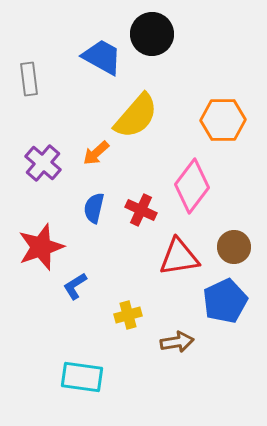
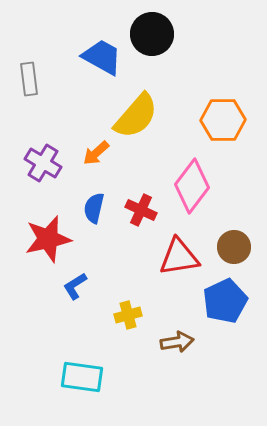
purple cross: rotated 9 degrees counterclockwise
red star: moved 7 px right, 8 px up; rotated 6 degrees clockwise
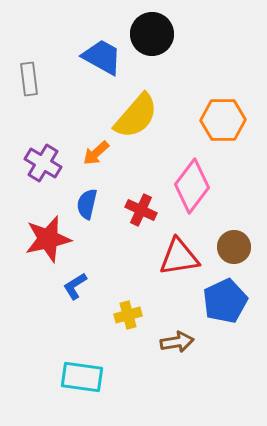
blue semicircle: moved 7 px left, 4 px up
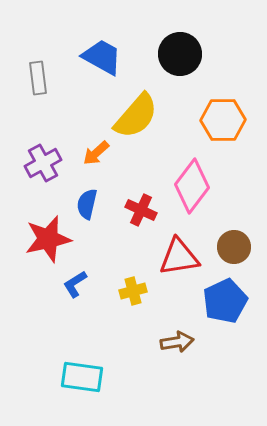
black circle: moved 28 px right, 20 px down
gray rectangle: moved 9 px right, 1 px up
purple cross: rotated 30 degrees clockwise
blue L-shape: moved 2 px up
yellow cross: moved 5 px right, 24 px up
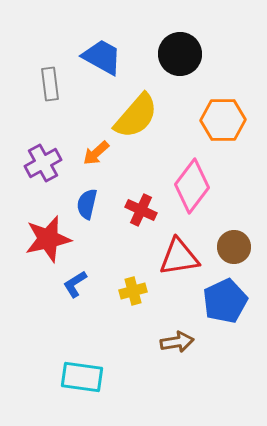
gray rectangle: moved 12 px right, 6 px down
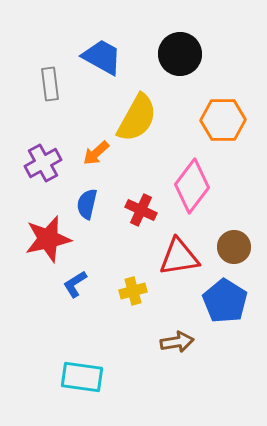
yellow semicircle: moved 1 px right, 2 px down; rotated 12 degrees counterclockwise
blue pentagon: rotated 15 degrees counterclockwise
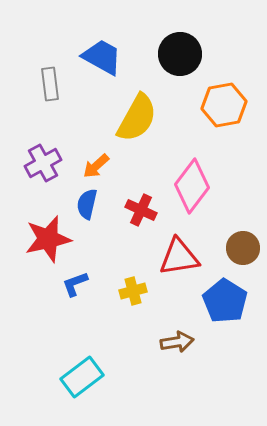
orange hexagon: moved 1 px right, 15 px up; rotated 9 degrees counterclockwise
orange arrow: moved 13 px down
brown circle: moved 9 px right, 1 px down
blue L-shape: rotated 12 degrees clockwise
cyan rectangle: rotated 45 degrees counterclockwise
